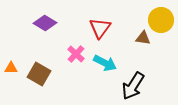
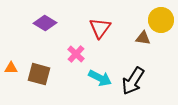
cyan arrow: moved 5 px left, 15 px down
brown square: rotated 15 degrees counterclockwise
black arrow: moved 5 px up
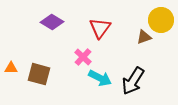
purple diamond: moved 7 px right, 1 px up
brown triangle: moved 1 px right, 1 px up; rotated 28 degrees counterclockwise
pink cross: moved 7 px right, 3 px down
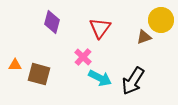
purple diamond: rotated 75 degrees clockwise
orange triangle: moved 4 px right, 3 px up
